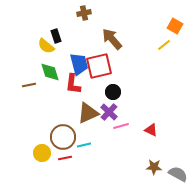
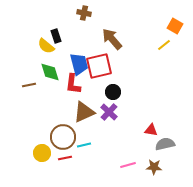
brown cross: rotated 24 degrees clockwise
brown triangle: moved 4 px left, 1 px up
pink line: moved 7 px right, 39 px down
red triangle: rotated 16 degrees counterclockwise
gray semicircle: moved 13 px left, 30 px up; rotated 42 degrees counterclockwise
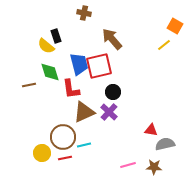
red L-shape: moved 2 px left, 5 px down; rotated 15 degrees counterclockwise
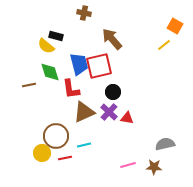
black rectangle: rotated 56 degrees counterclockwise
red triangle: moved 24 px left, 12 px up
brown circle: moved 7 px left, 1 px up
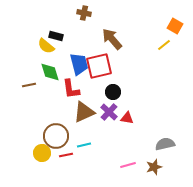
red line: moved 1 px right, 3 px up
brown star: rotated 21 degrees counterclockwise
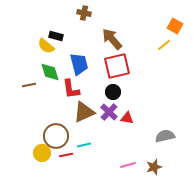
red square: moved 18 px right
gray semicircle: moved 8 px up
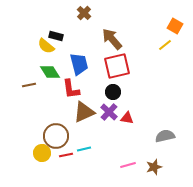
brown cross: rotated 32 degrees clockwise
yellow line: moved 1 px right
green diamond: rotated 15 degrees counterclockwise
cyan line: moved 4 px down
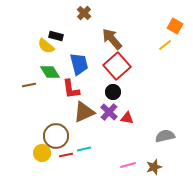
red square: rotated 28 degrees counterclockwise
